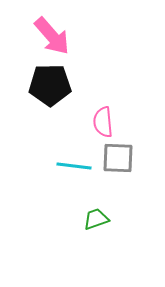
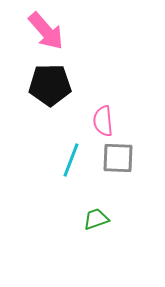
pink arrow: moved 6 px left, 5 px up
pink semicircle: moved 1 px up
cyan line: moved 3 px left, 6 px up; rotated 76 degrees counterclockwise
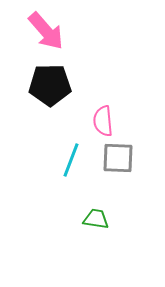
green trapezoid: rotated 28 degrees clockwise
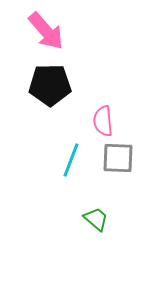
green trapezoid: rotated 32 degrees clockwise
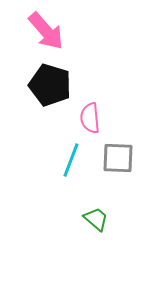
black pentagon: rotated 18 degrees clockwise
pink semicircle: moved 13 px left, 3 px up
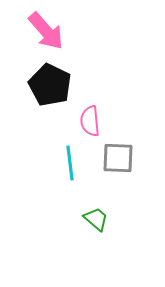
black pentagon: rotated 9 degrees clockwise
pink semicircle: moved 3 px down
cyan line: moved 1 px left, 3 px down; rotated 28 degrees counterclockwise
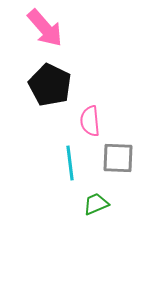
pink arrow: moved 1 px left, 3 px up
green trapezoid: moved 15 px up; rotated 64 degrees counterclockwise
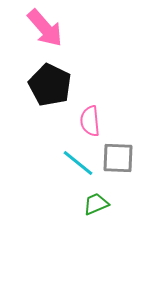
cyan line: moved 8 px right; rotated 44 degrees counterclockwise
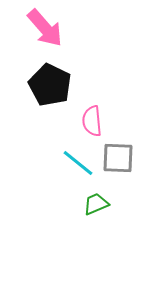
pink semicircle: moved 2 px right
